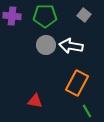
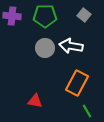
gray circle: moved 1 px left, 3 px down
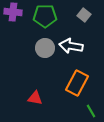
purple cross: moved 1 px right, 4 px up
red triangle: moved 3 px up
green line: moved 4 px right
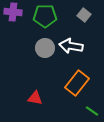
orange rectangle: rotated 10 degrees clockwise
green line: moved 1 px right; rotated 24 degrees counterclockwise
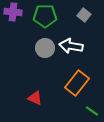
red triangle: rotated 14 degrees clockwise
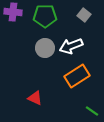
white arrow: rotated 30 degrees counterclockwise
orange rectangle: moved 7 px up; rotated 20 degrees clockwise
